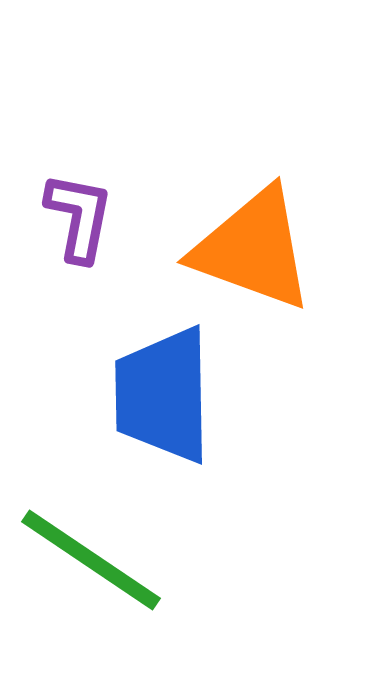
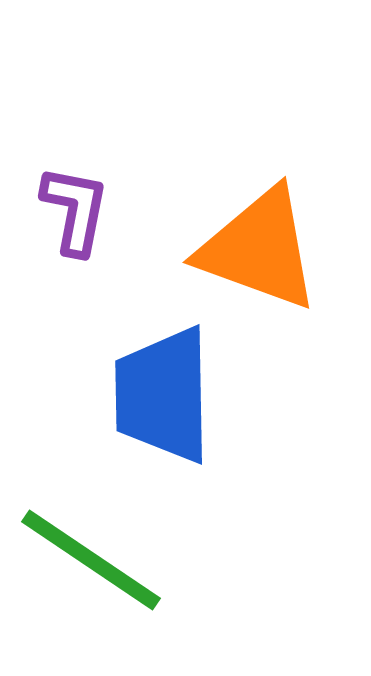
purple L-shape: moved 4 px left, 7 px up
orange triangle: moved 6 px right
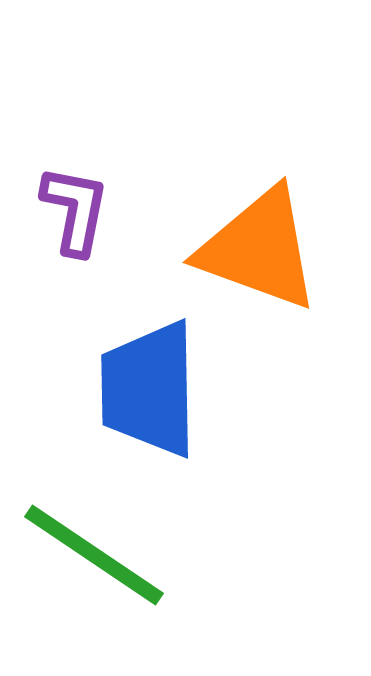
blue trapezoid: moved 14 px left, 6 px up
green line: moved 3 px right, 5 px up
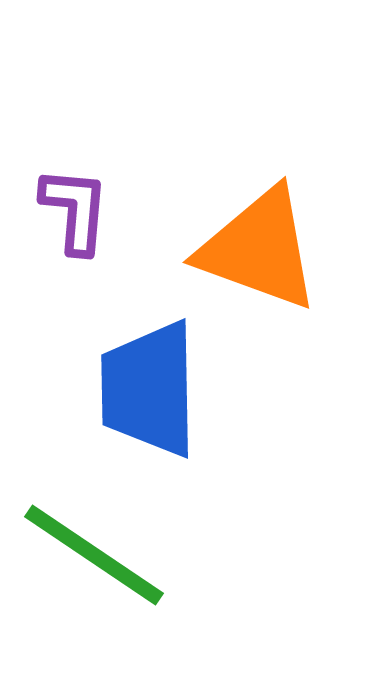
purple L-shape: rotated 6 degrees counterclockwise
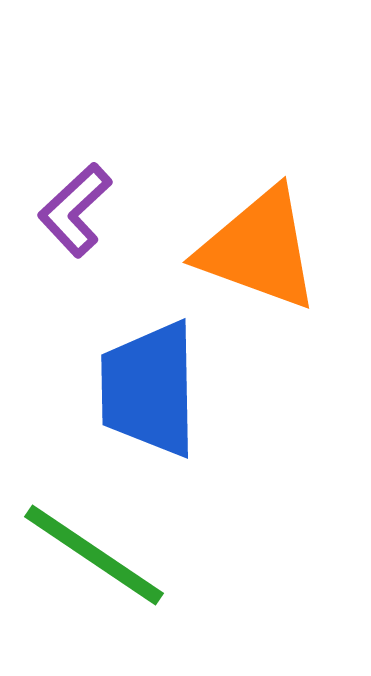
purple L-shape: rotated 138 degrees counterclockwise
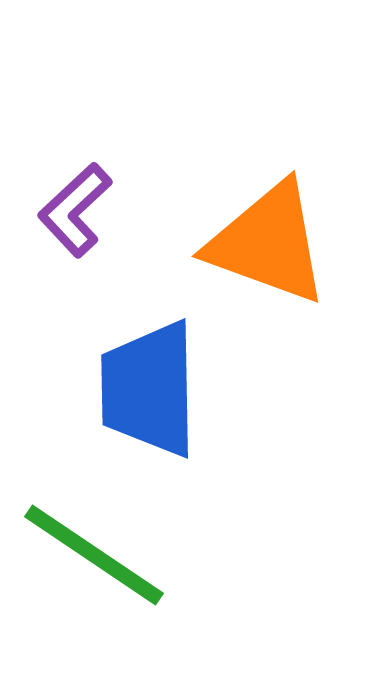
orange triangle: moved 9 px right, 6 px up
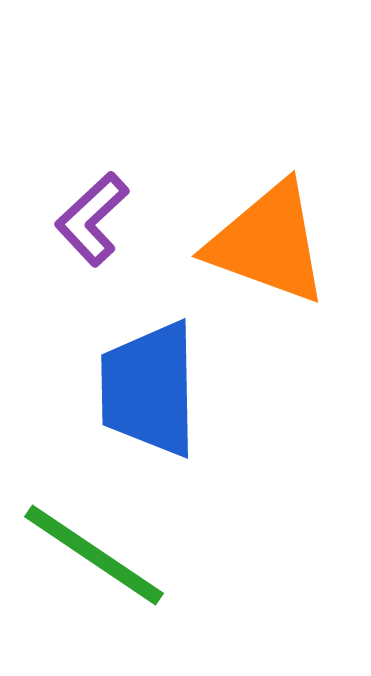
purple L-shape: moved 17 px right, 9 px down
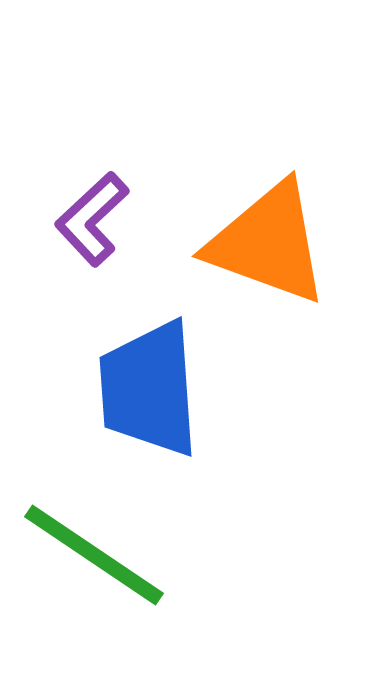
blue trapezoid: rotated 3 degrees counterclockwise
